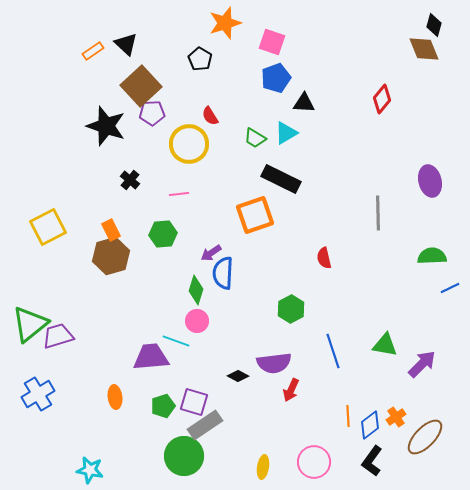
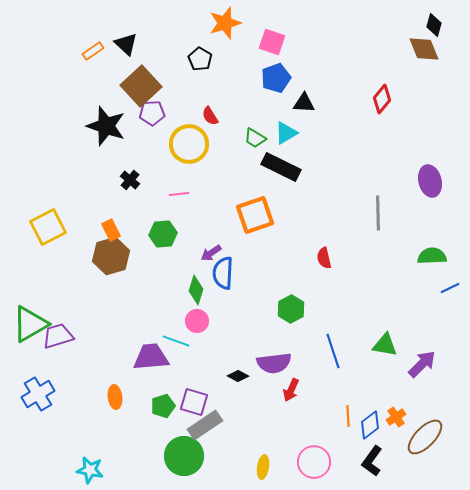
black rectangle at (281, 179): moved 12 px up
green triangle at (30, 324): rotated 9 degrees clockwise
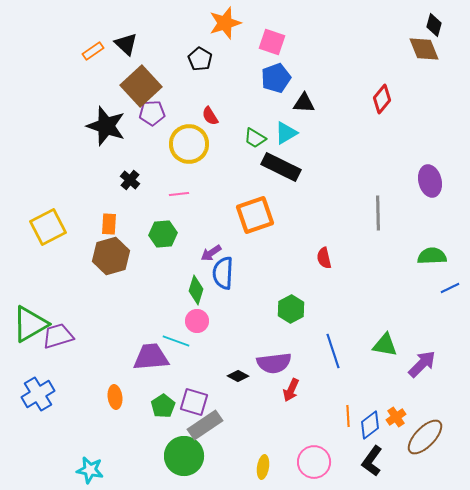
orange rectangle at (111, 230): moved 2 px left, 6 px up; rotated 30 degrees clockwise
green pentagon at (163, 406): rotated 15 degrees counterclockwise
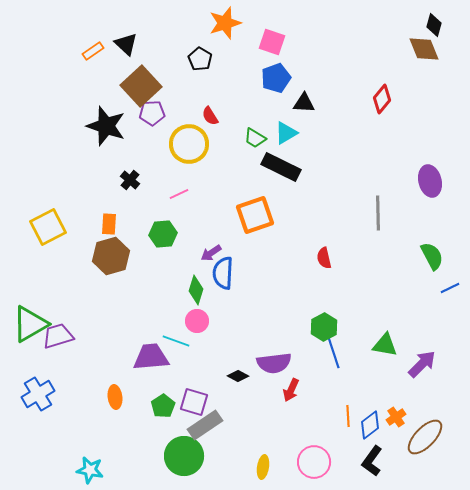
pink line at (179, 194): rotated 18 degrees counterclockwise
green semicircle at (432, 256): rotated 64 degrees clockwise
green hexagon at (291, 309): moved 33 px right, 18 px down
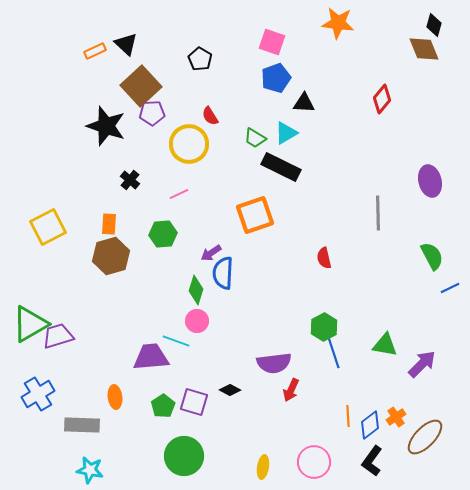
orange star at (225, 23): moved 113 px right; rotated 24 degrees clockwise
orange rectangle at (93, 51): moved 2 px right; rotated 10 degrees clockwise
black diamond at (238, 376): moved 8 px left, 14 px down
gray rectangle at (205, 425): moved 123 px left; rotated 36 degrees clockwise
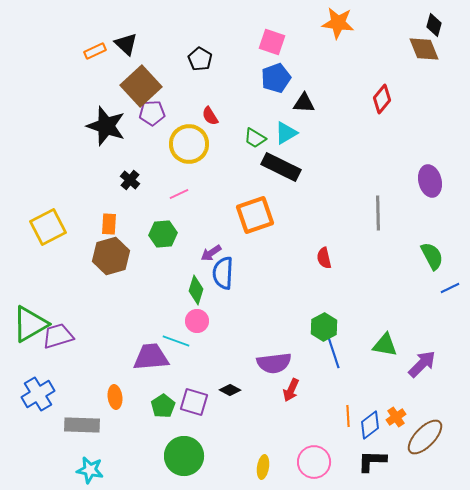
black L-shape at (372, 461): rotated 56 degrees clockwise
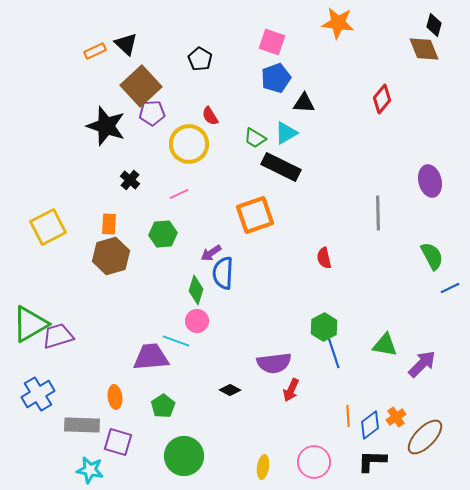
purple square at (194, 402): moved 76 px left, 40 px down
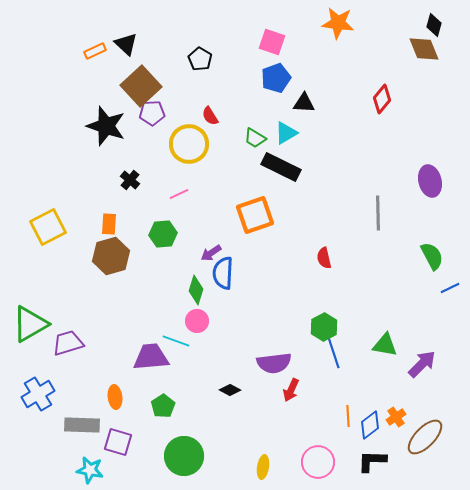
purple trapezoid at (58, 336): moved 10 px right, 7 px down
pink circle at (314, 462): moved 4 px right
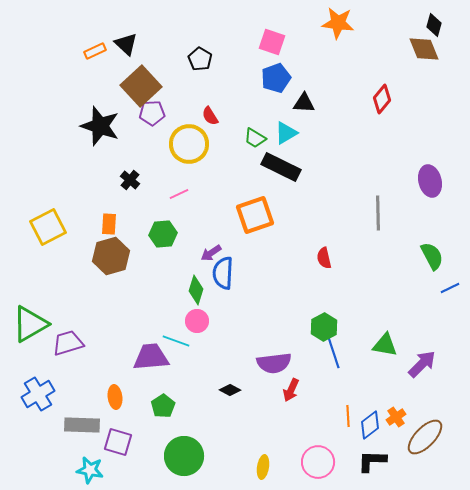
black star at (106, 126): moved 6 px left
